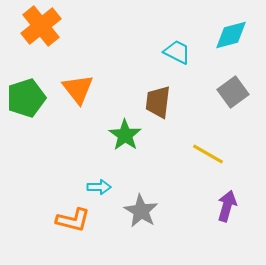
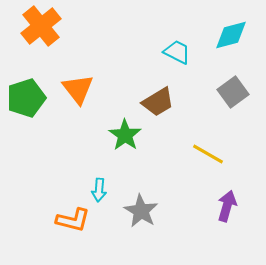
brown trapezoid: rotated 128 degrees counterclockwise
cyan arrow: moved 3 px down; rotated 95 degrees clockwise
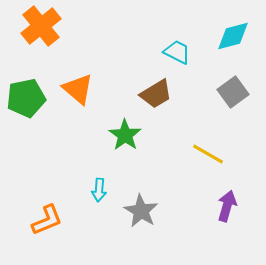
cyan diamond: moved 2 px right, 1 px down
orange triangle: rotated 12 degrees counterclockwise
green pentagon: rotated 6 degrees clockwise
brown trapezoid: moved 2 px left, 8 px up
orange L-shape: moved 26 px left; rotated 36 degrees counterclockwise
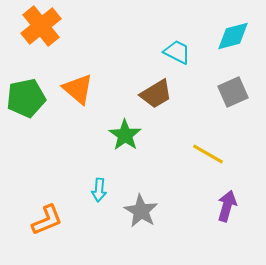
gray square: rotated 12 degrees clockwise
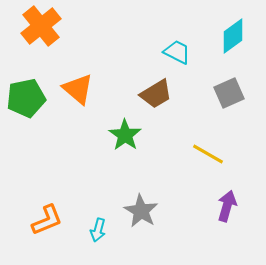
cyan diamond: rotated 21 degrees counterclockwise
gray square: moved 4 px left, 1 px down
cyan arrow: moved 1 px left, 40 px down; rotated 10 degrees clockwise
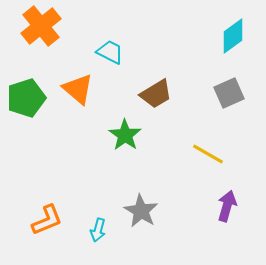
cyan trapezoid: moved 67 px left
green pentagon: rotated 6 degrees counterclockwise
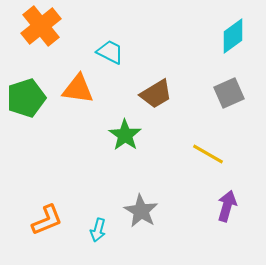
orange triangle: rotated 32 degrees counterclockwise
